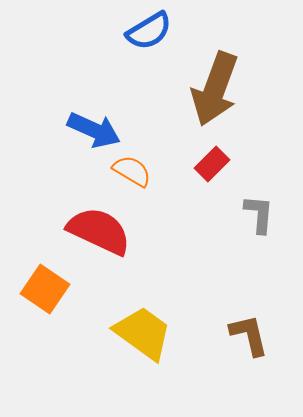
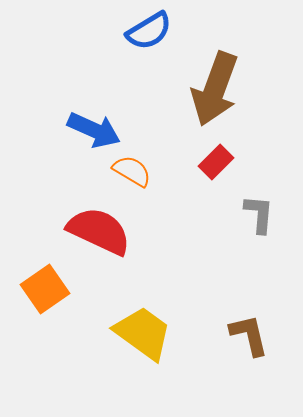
red rectangle: moved 4 px right, 2 px up
orange square: rotated 21 degrees clockwise
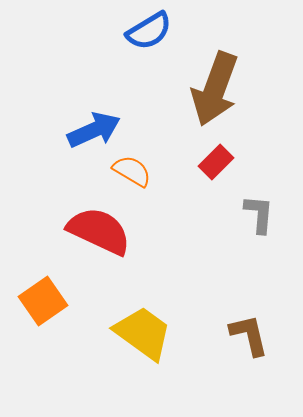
blue arrow: rotated 48 degrees counterclockwise
orange square: moved 2 px left, 12 px down
